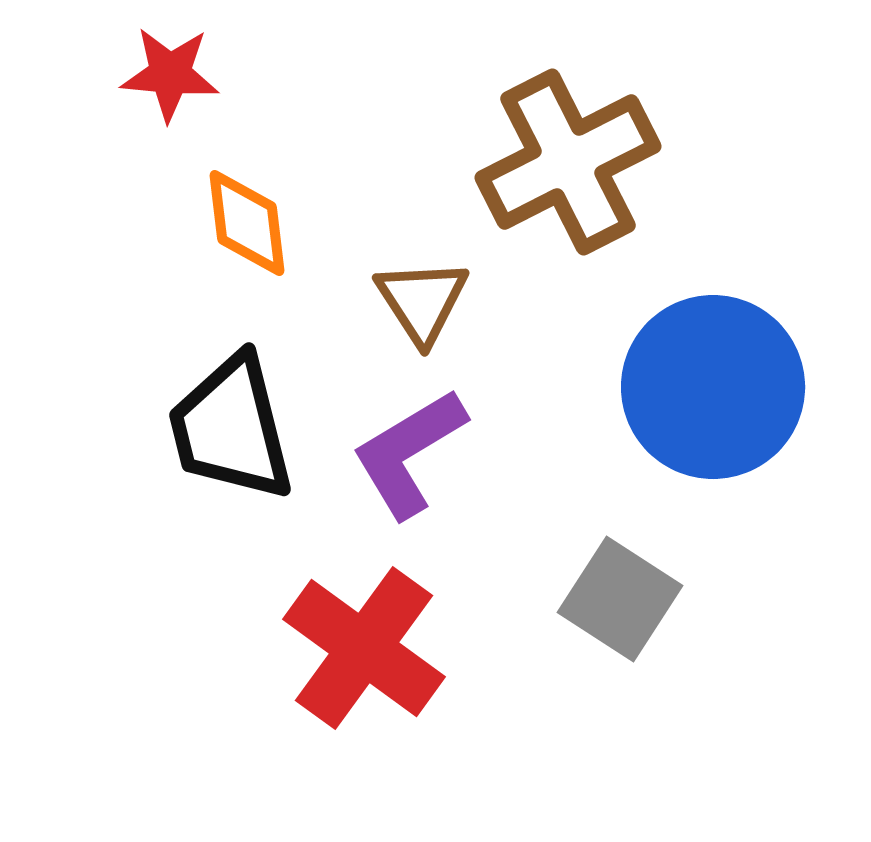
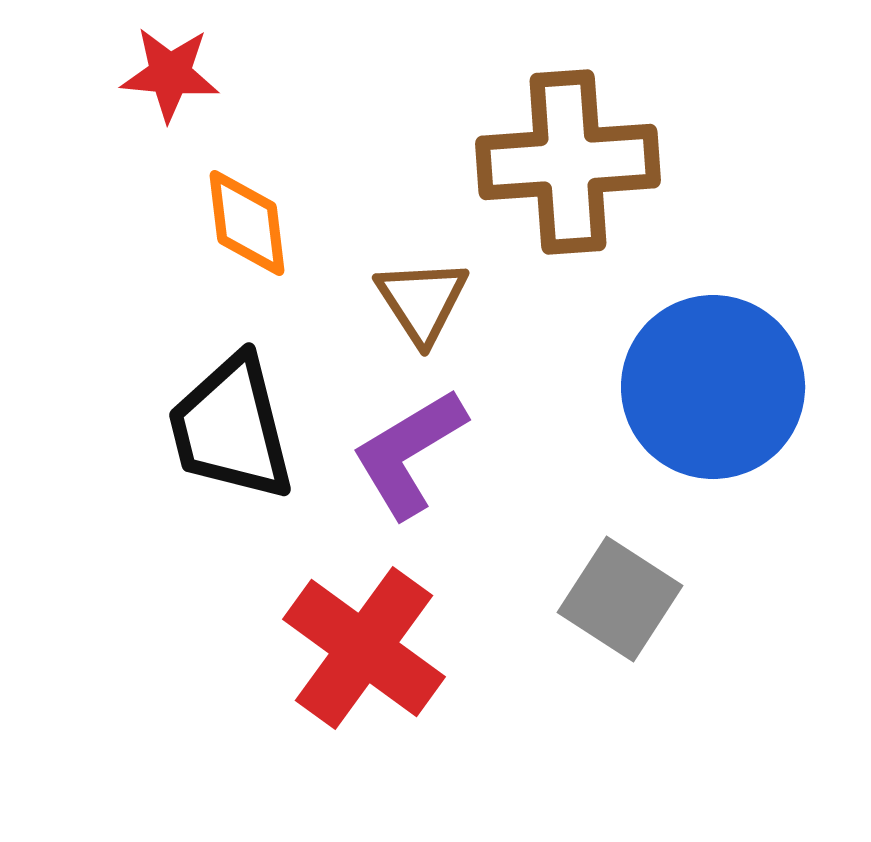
brown cross: rotated 23 degrees clockwise
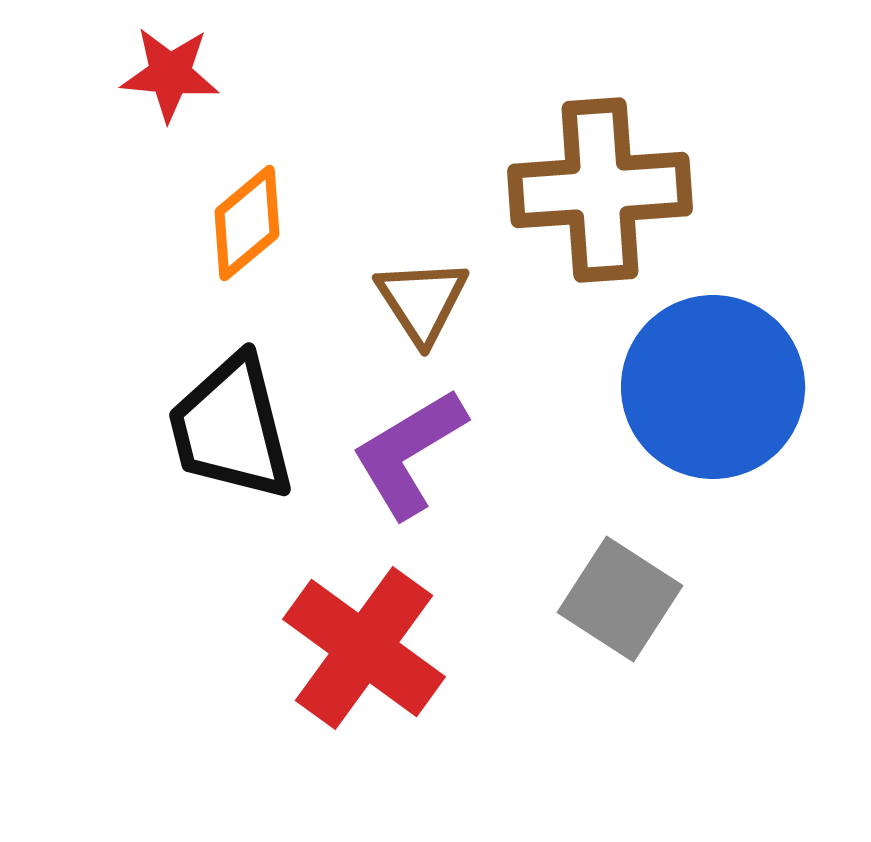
brown cross: moved 32 px right, 28 px down
orange diamond: rotated 57 degrees clockwise
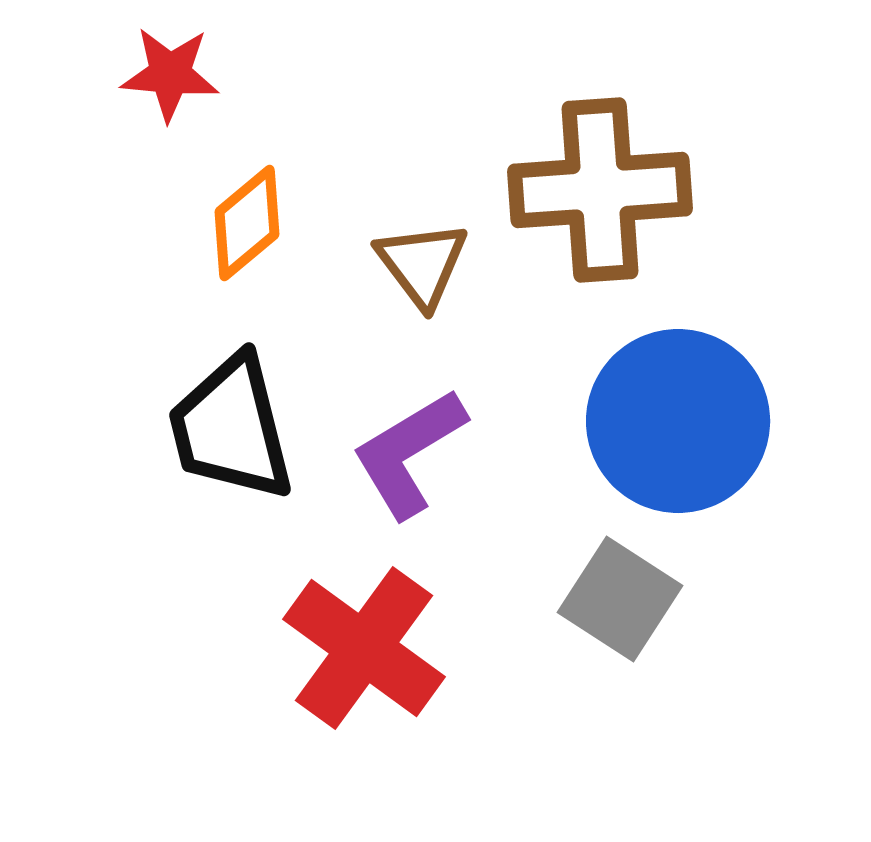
brown triangle: moved 37 px up; rotated 4 degrees counterclockwise
blue circle: moved 35 px left, 34 px down
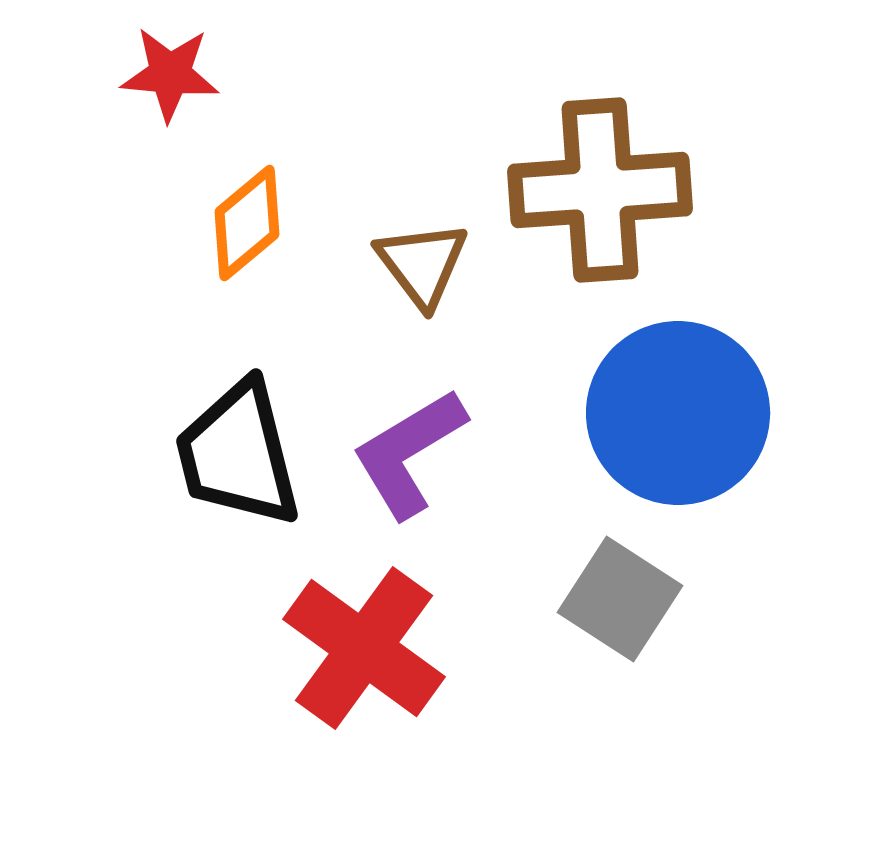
blue circle: moved 8 px up
black trapezoid: moved 7 px right, 26 px down
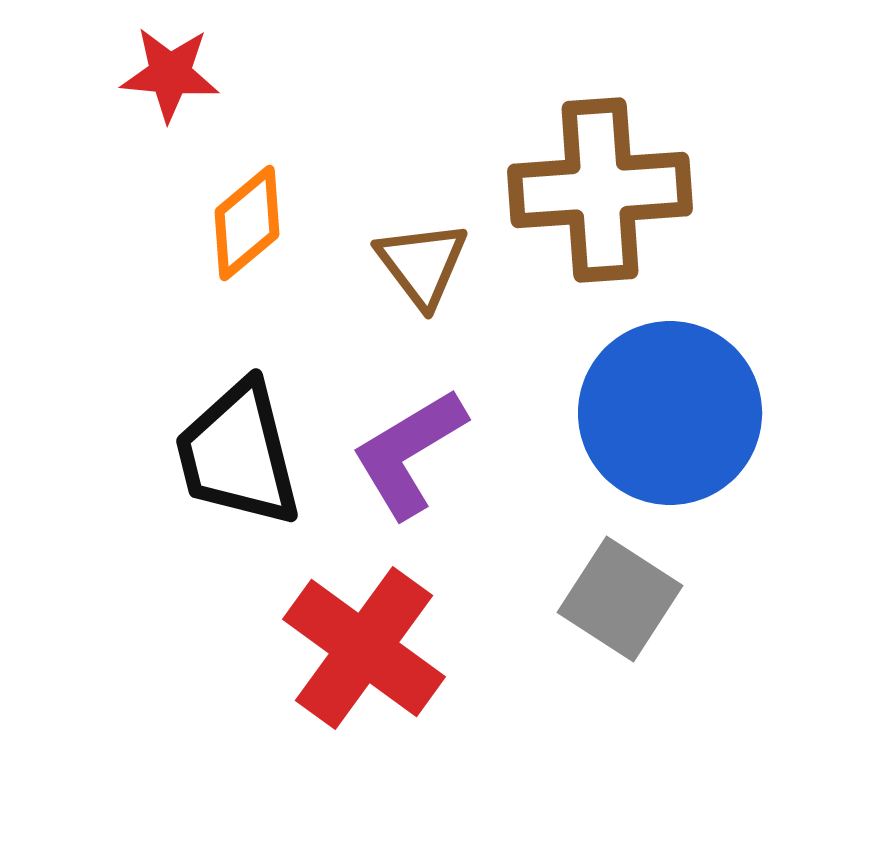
blue circle: moved 8 px left
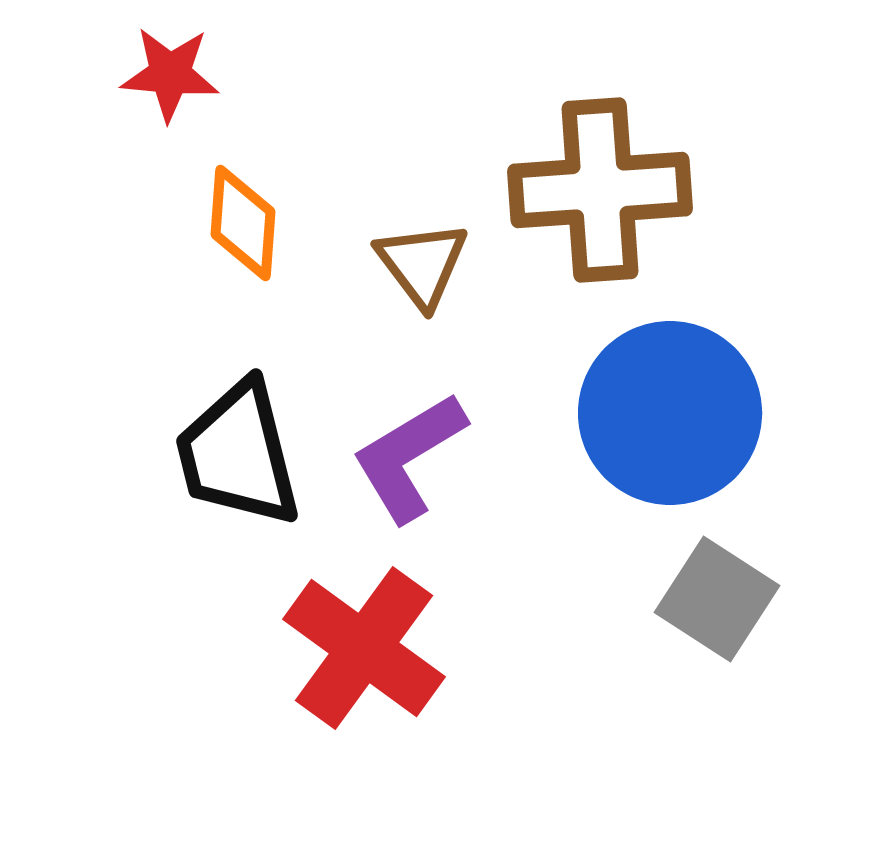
orange diamond: moved 4 px left; rotated 46 degrees counterclockwise
purple L-shape: moved 4 px down
gray square: moved 97 px right
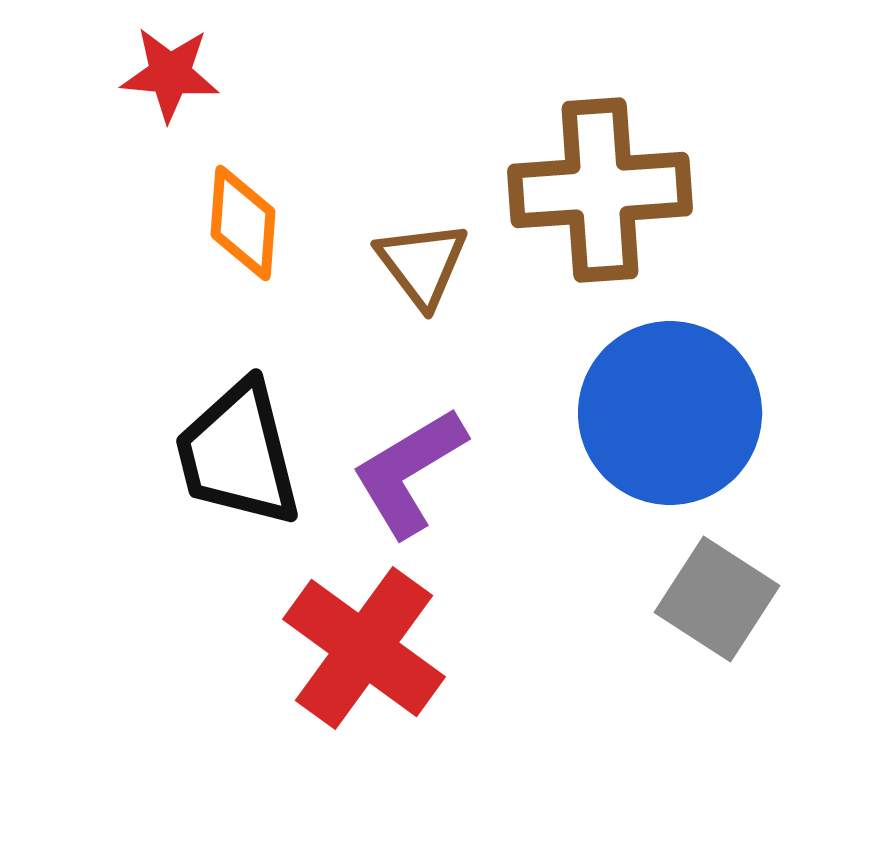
purple L-shape: moved 15 px down
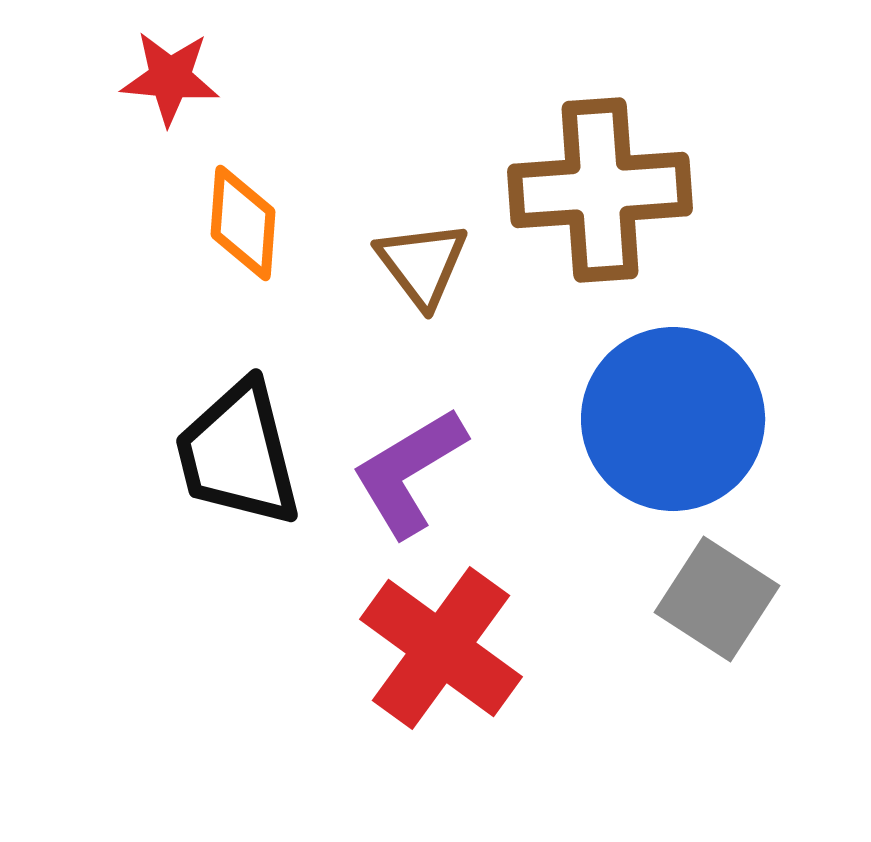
red star: moved 4 px down
blue circle: moved 3 px right, 6 px down
red cross: moved 77 px right
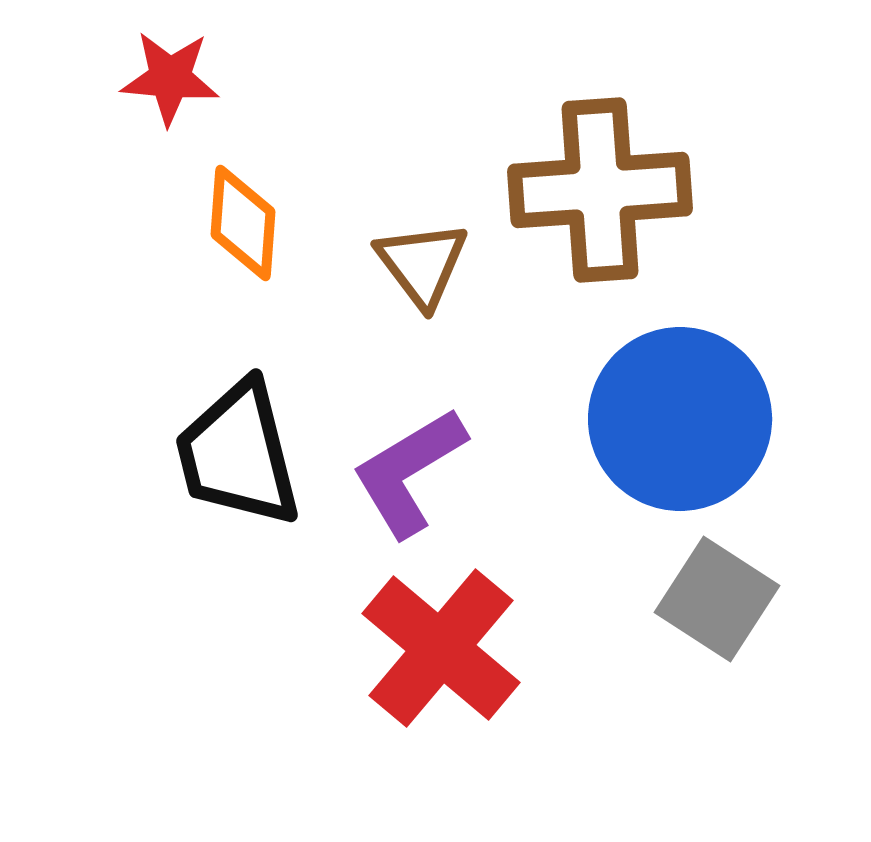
blue circle: moved 7 px right
red cross: rotated 4 degrees clockwise
